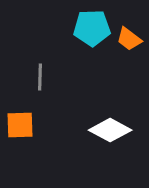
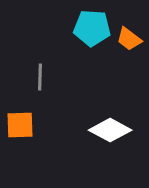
cyan pentagon: rotated 6 degrees clockwise
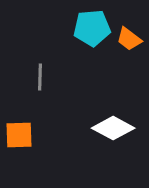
cyan pentagon: rotated 9 degrees counterclockwise
orange square: moved 1 px left, 10 px down
white diamond: moved 3 px right, 2 px up
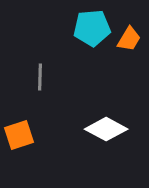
orange trapezoid: rotated 96 degrees counterclockwise
white diamond: moved 7 px left, 1 px down
orange square: rotated 16 degrees counterclockwise
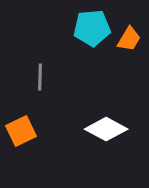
orange square: moved 2 px right, 4 px up; rotated 8 degrees counterclockwise
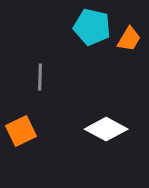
cyan pentagon: moved 1 px up; rotated 18 degrees clockwise
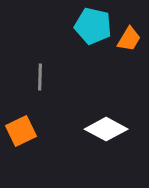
cyan pentagon: moved 1 px right, 1 px up
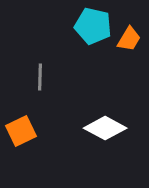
white diamond: moved 1 px left, 1 px up
